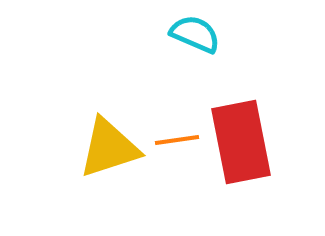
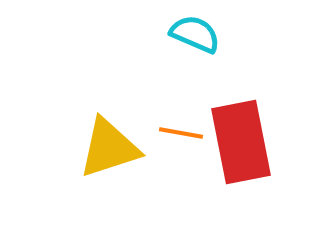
orange line: moved 4 px right, 7 px up; rotated 18 degrees clockwise
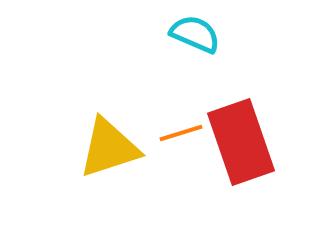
orange line: rotated 27 degrees counterclockwise
red rectangle: rotated 8 degrees counterclockwise
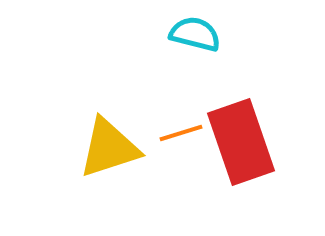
cyan semicircle: rotated 9 degrees counterclockwise
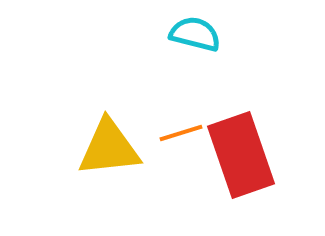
red rectangle: moved 13 px down
yellow triangle: rotated 12 degrees clockwise
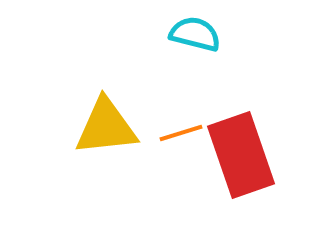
yellow triangle: moved 3 px left, 21 px up
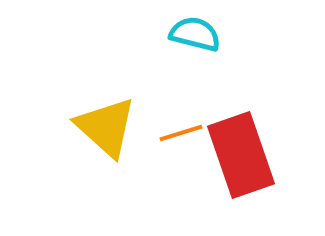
yellow triangle: rotated 48 degrees clockwise
